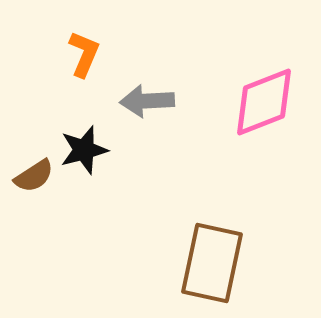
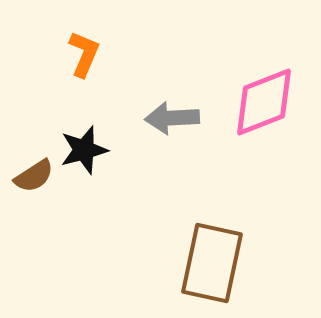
gray arrow: moved 25 px right, 17 px down
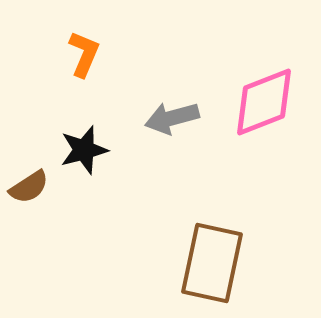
gray arrow: rotated 12 degrees counterclockwise
brown semicircle: moved 5 px left, 11 px down
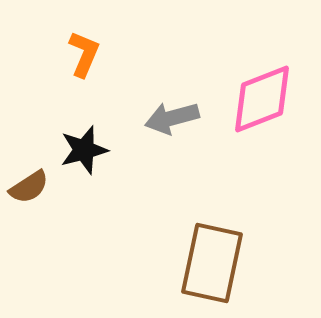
pink diamond: moved 2 px left, 3 px up
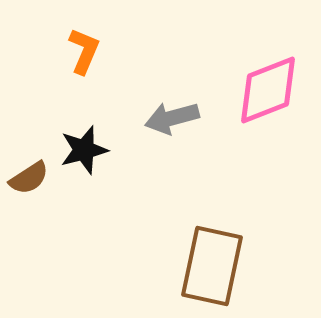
orange L-shape: moved 3 px up
pink diamond: moved 6 px right, 9 px up
brown semicircle: moved 9 px up
brown rectangle: moved 3 px down
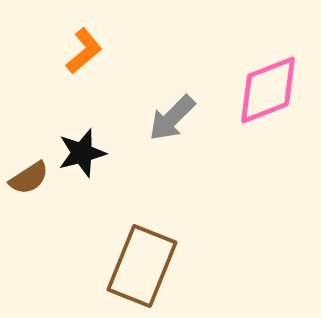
orange L-shape: rotated 27 degrees clockwise
gray arrow: rotated 30 degrees counterclockwise
black star: moved 2 px left, 3 px down
brown rectangle: moved 70 px left; rotated 10 degrees clockwise
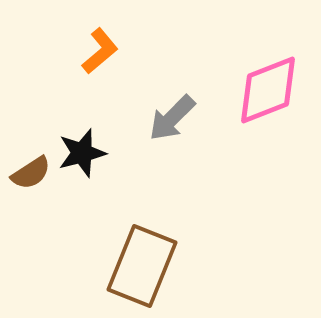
orange L-shape: moved 16 px right
brown semicircle: moved 2 px right, 5 px up
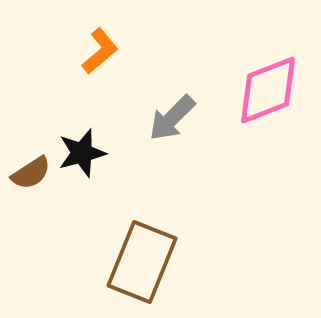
brown rectangle: moved 4 px up
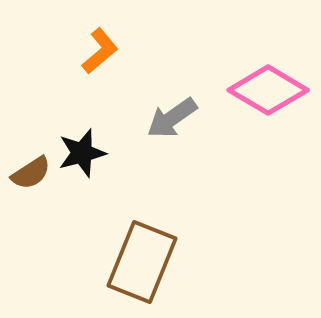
pink diamond: rotated 52 degrees clockwise
gray arrow: rotated 10 degrees clockwise
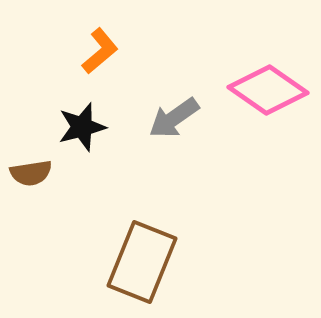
pink diamond: rotated 4 degrees clockwise
gray arrow: moved 2 px right
black star: moved 26 px up
brown semicircle: rotated 24 degrees clockwise
